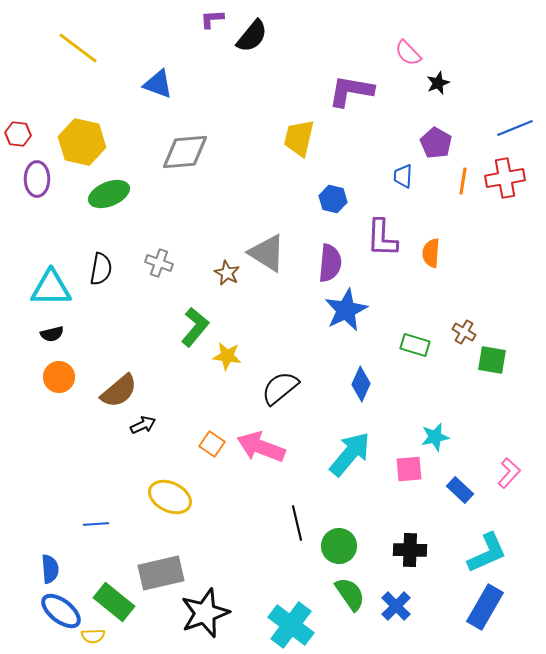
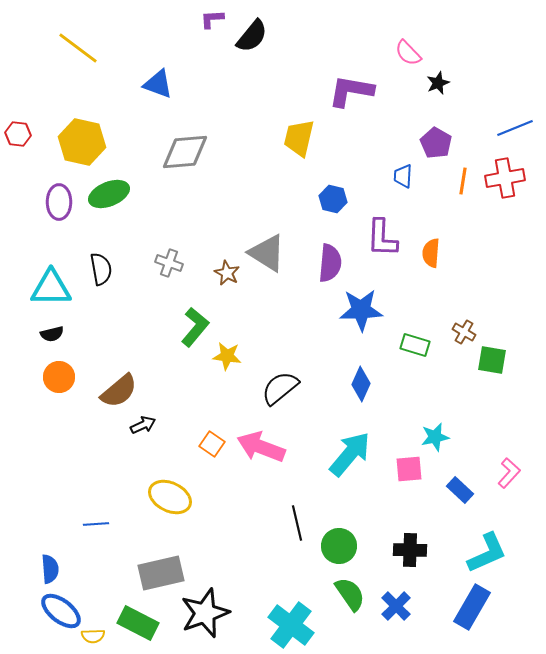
purple ellipse at (37, 179): moved 22 px right, 23 px down
gray cross at (159, 263): moved 10 px right
black semicircle at (101, 269): rotated 20 degrees counterclockwise
blue star at (346, 310): moved 15 px right; rotated 24 degrees clockwise
green rectangle at (114, 602): moved 24 px right, 21 px down; rotated 12 degrees counterclockwise
blue rectangle at (485, 607): moved 13 px left
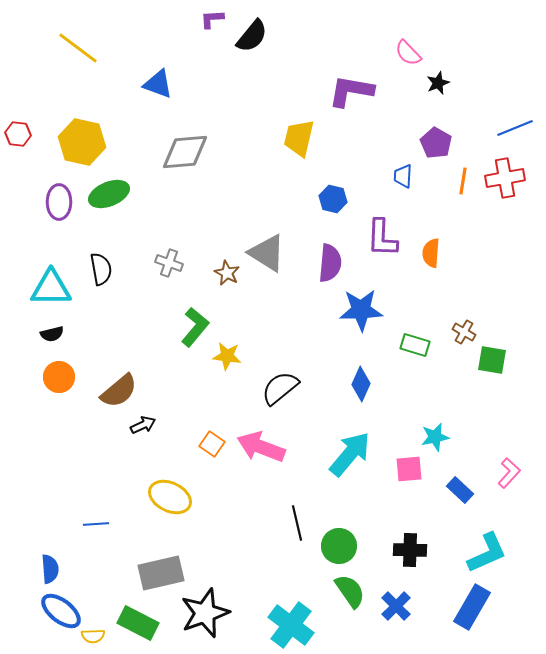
green semicircle at (350, 594): moved 3 px up
